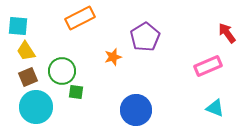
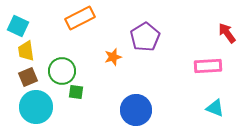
cyan square: rotated 20 degrees clockwise
yellow trapezoid: rotated 25 degrees clockwise
pink rectangle: rotated 20 degrees clockwise
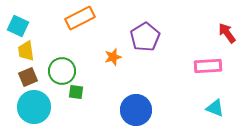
cyan circle: moved 2 px left
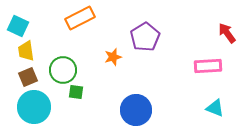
green circle: moved 1 px right, 1 px up
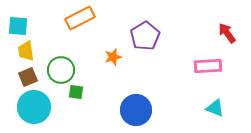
cyan square: rotated 20 degrees counterclockwise
purple pentagon: moved 1 px up
green circle: moved 2 px left
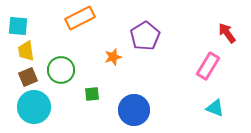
pink rectangle: rotated 56 degrees counterclockwise
green square: moved 16 px right, 2 px down; rotated 14 degrees counterclockwise
blue circle: moved 2 px left
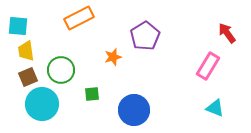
orange rectangle: moved 1 px left
cyan circle: moved 8 px right, 3 px up
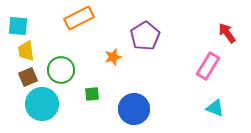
blue circle: moved 1 px up
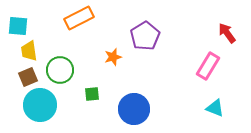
yellow trapezoid: moved 3 px right
green circle: moved 1 px left
cyan circle: moved 2 px left, 1 px down
